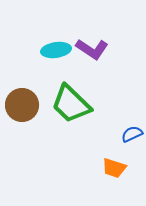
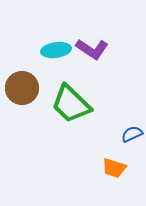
brown circle: moved 17 px up
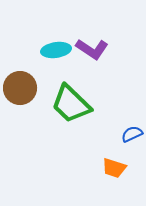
brown circle: moved 2 px left
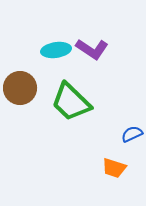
green trapezoid: moved 2 px up
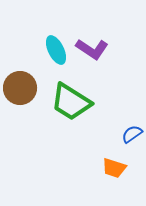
cyan ellipse: rotated 72 degrees clockwise
green trapezoid: rotated 12 degrees counterclockwise
blue semicircle: rotated 10 degrees counterclockwise
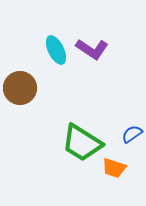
green trapezoid: moved 11 px right, 41 px down
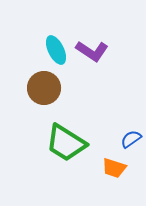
purple L-shape: moved 2 px down
brown circle: moved 24 px right
blue semicircle: moved 1 px left, 5 px down
green trapezoid: moved 16 px left
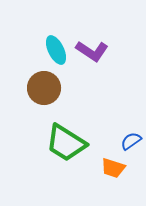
blue semicircle: moved 2 px down
orange trapezoid: moved 1 px left
